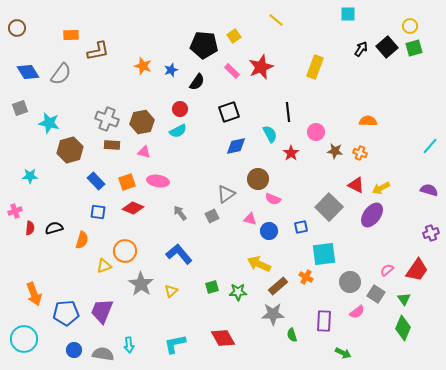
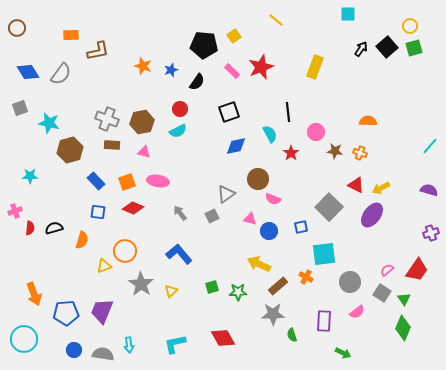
gray square at (376, 294): moved 6 px right, 1 px up
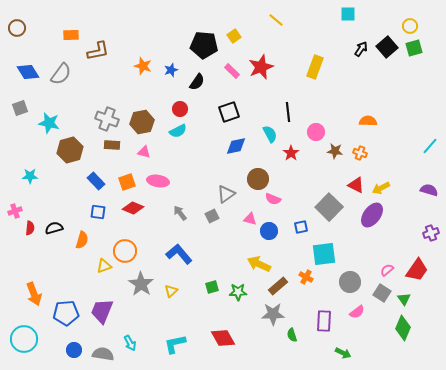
cyan arrow at (129, 345): moved 1 px right, 2 px up; rotated 21 degrees counterclockwise
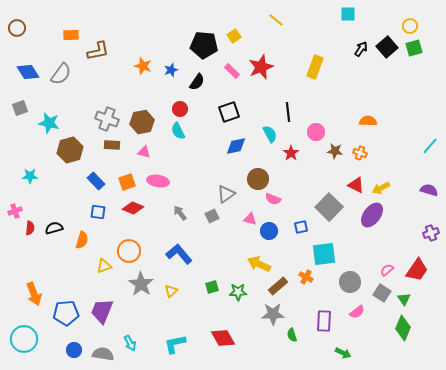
cyan semicircle at (178, 131): rotated 90 degrees clockwise
orange circle at (125, 251): moved 4 px right
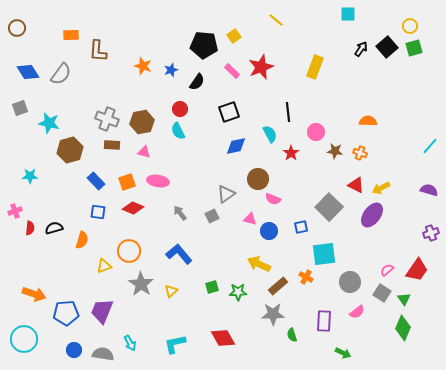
brown L-shape at (98, 51): rotated 105 degrees clockwise
orange arrow at (34, 294): rotated 50 degrees counterclockwise
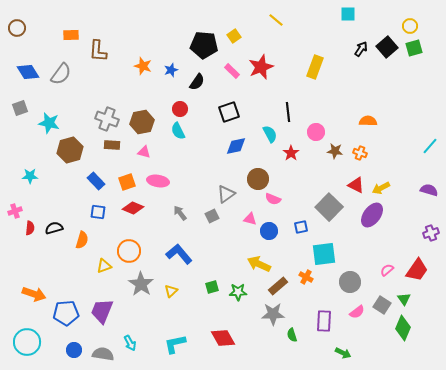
gray square at (382, 293): moved 12 px down
cyan circle at (24, 339): moved 3 px right, 3 px down
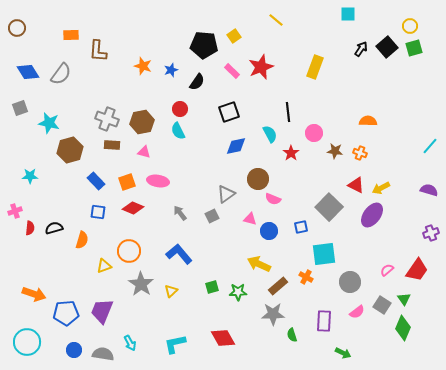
pink circle at (316, 132): moved 2 px left, 1 px down
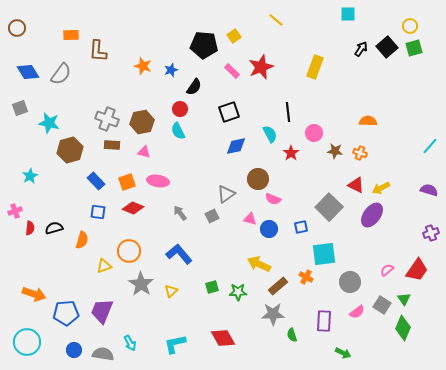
black semicircle at (197, 82): moved 3 px left, 5 px down
cyan star at (30, 176): rotated 28 degrees counterclockwise
blue circle at (269, 231): moved 2 px up
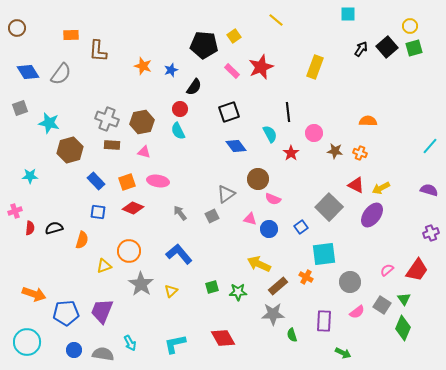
blue diamond at (236, 146): rotated 65 degrees clockwise
cyan star at (30, 176): rotated 28 degrees clockwise
blue square at (301, 227): rotated 24 degrees counterclockwise
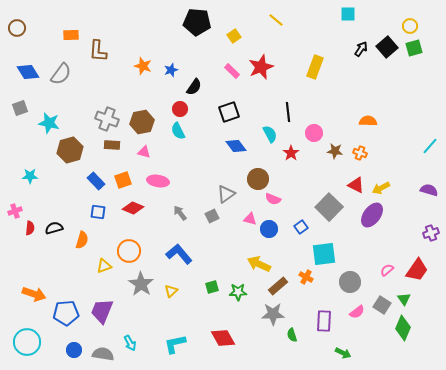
black pentagon at (204, 45): moved 7 px left, 23 px up
orange square at (127, 182): moved 4 px left, 2 px up
